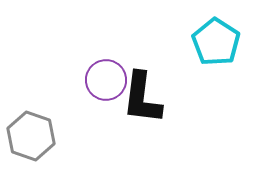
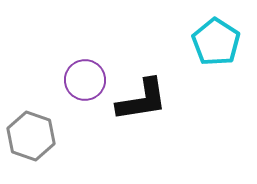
purple circle: moved 21 px left
black L-shape: moved 2 px down; rotated 106 degrees counterclockwise
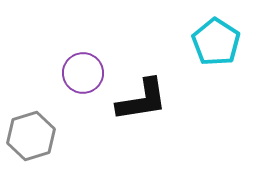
purple circle: moved 2 px left, 7 px up
gray hexagon: rotated 24 degrees clockwise
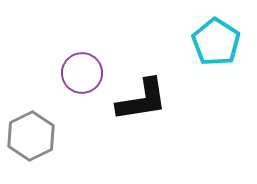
purple circle: moved 1 px left
gray hexagon: rotated 9 degrees counterclockwise
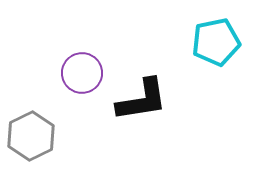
cyan pentagon: rotated 27 degrees clockwise
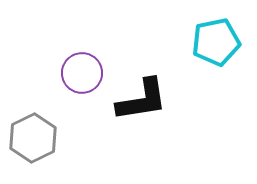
gray hexagon: moved 2 px right, 2 px down
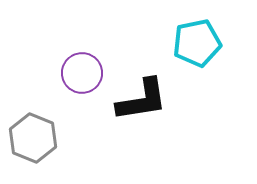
cyan pentagon: moved 19 px left, 1 px down
gray hexagon: rotated 12 degrees counterclockwise
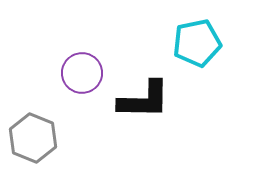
black L-shape: moved 2 px right; rotated 10 degrees clockwise
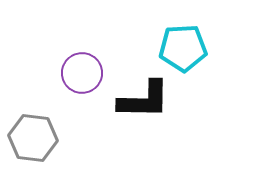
cyan pentagon: moved 14 px left, 5 px down; rotated 9 degrees clockwise
gray hexagon: rotated 15 degrees counterclockwise
